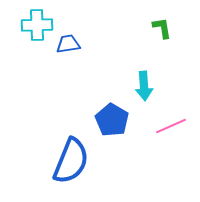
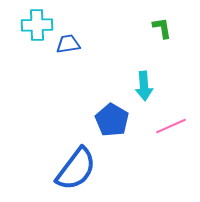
blue semicircle: moved 5 px right, 8 px down; rotated 15 degrees clockwise
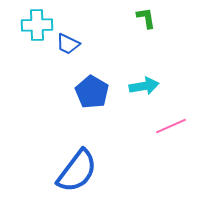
green L-shape: moved 16 px left, 10 px up
blue trapezoid: rotated 145 degrees counterclockwise
cyan arrow: rotated 96 degrees counterclockwise
blue pentagon: moved 20 px left, 28 px up
blue semicircle: moved 1 px right, 2 px down
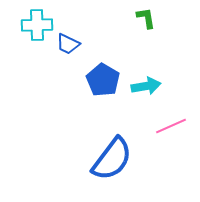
cyan arrow: moved 2 px right
blue pentagon: moved 11 px right, 12 px up
blue semicircle: moved 35 px right, 12 px up
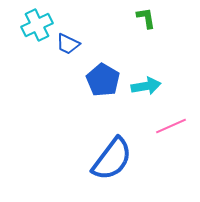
cyan cross: rotated 24 degrees counterclockwise
